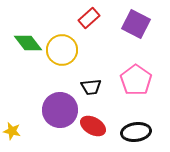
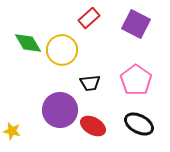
green diamond: rotated 8 degrees clockwise
black trapezoid: moved 1 px left, 4 px up
black ellipse: moved 3 px right, 8 px up; rotated 36 degrees clockwise
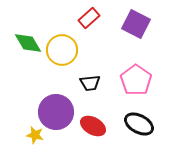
purple circle: moved 4 px left, 2 px down
yellow star: moved 23 px right, 4 px down
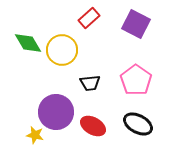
black ellipse: moved 1 px left
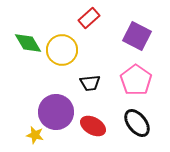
purple square: moved 1 px right, 12 px down
black ellipse: moved 1 px left, 1 px up; rotated 24 degrees clockwise
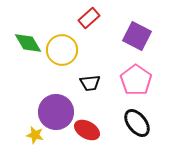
red ellipse: moved 6 px left, 4 px down
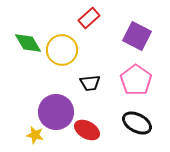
black ellipse: rotated 24 degrees counterclockwise
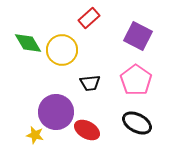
purple square: moved 1 px right
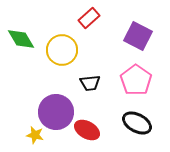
green diamond: moved 7 px left, 4 px up
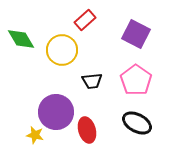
red rectangle: moved 4 px left, 2 px down
purple square: moved 2 px left, 2 px up
black trapezoid: moved 2 px right, 2 px up
red ellipse: rotated 45 degrees clockwise
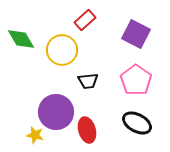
black trapezoid: moved 4 px left
